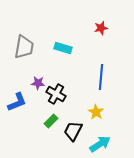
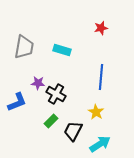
cyan rectangle: moved 1 px left, 2 px down
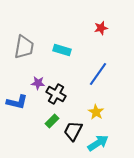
blue line: moved 3 px left, 3 px up; rotated 30 degrees clockwise
blue L-shape: rotated 35 degrees clockwise
green rectangle: moved 1 px right
cyan arrow: moved 2 px left, 1 px up
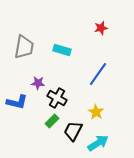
black cross: moved 1 px right, 4 px down
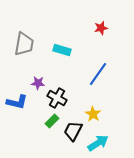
gray trapezoid: moved 3 px up
yellow star: moved 3 px left, 2 px down
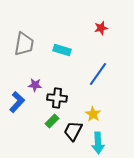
purple star: moved 3 px left, 2 px down
black cross: rotated 24 degrees counterclockwise
blue L-shape: rotated 60 degrees counterclockwise
cyan arrow: rotated 120 degrees clockwise
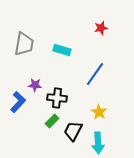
blue line: moved 3 px left
blue L-shape: moved 1 px right
yellow star: moved 6 px right, 2 px up
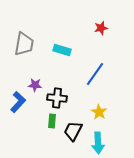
green rectangle: rotated 40 degrees counterclockwise
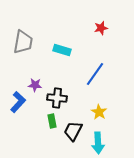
gray trapezoid: moved 1 px left, 2 px up
green rectangle: rotated 16 degrees counterclockwise
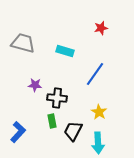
gray trapezoid: moved 1 px down; rotated 85 degrees counterclockwise
cyan rectangle: moved 3 px right, 1 px down
blue L-shape: moved 30 px down
